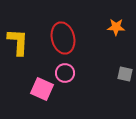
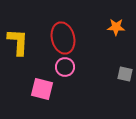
pink circle: moved 6 px up
pink square: rotated 10 degrees counterclockwise
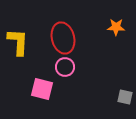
gray square: moved 23 px down
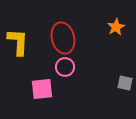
orange star: rotated 30 degrees counterclockwise
pink square: rotated 20 degrees counterclockwise
gray square: moved 14 px up
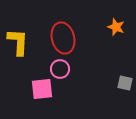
orange star: rotated 24 degrees counterclockwise
pink circle: moved 5 px left, 2 px down
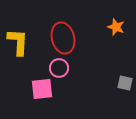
pink circle: moved 1 px left, 1 px up
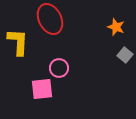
red ellipse: moved 13 px left, 19 px up; rotated 12 degrees counterclockwise
gray square: moved 28 px up; rotated 28 degrees clockwise
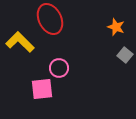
yellow L-shape: moved 2 px right; rotated 48 degrees counterclockwise
